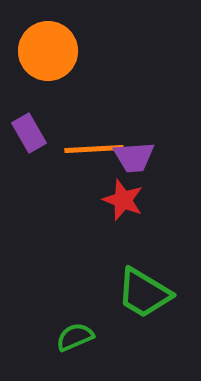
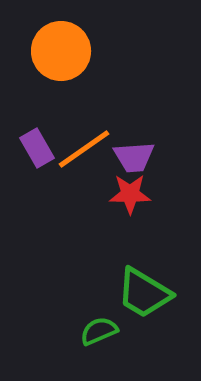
orange circle: moved 13 px right
purple rectangle: moved 8 px right, 15 px down
orange line: moved 10 px left; rotated 32 degrees counterclockwise
red star: moved 7 px right, 6 px up; rotated 21 degrees counterclockwise
green semicircle: moved 24 px right, 6 px up
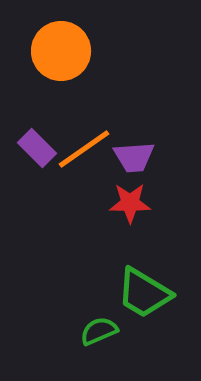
purple rectangle: rotated 15 degrees counterclockwise
red star: moved 9 px down
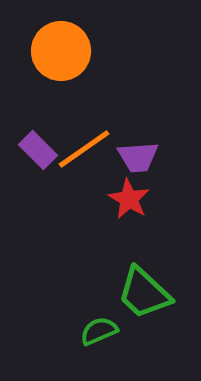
purple rectangle: moved 1 px right, 2 px down
purple trapezoid: moved 4 px right
red star: moved 1 px left, 4 px up; rotated 30 degrees clockwise
green trapezoid: rotated 12 degrees clockwise
